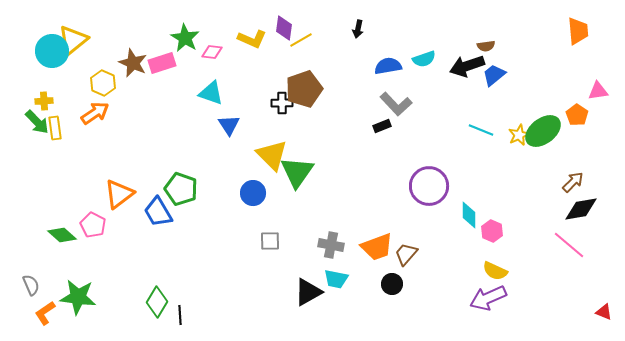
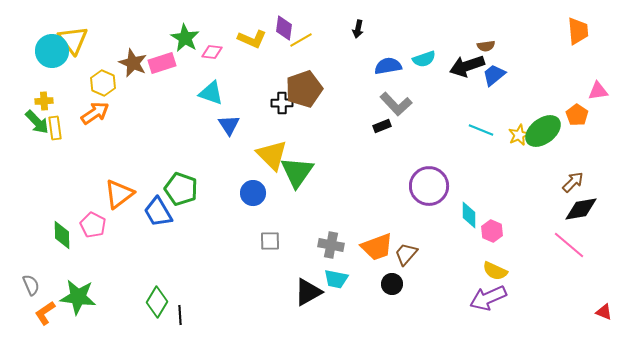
yellow triangle at (73, 40): rotated 28 degrees counterclockwise
green diamond at (62, 235): rotated 48 degrees clockwise
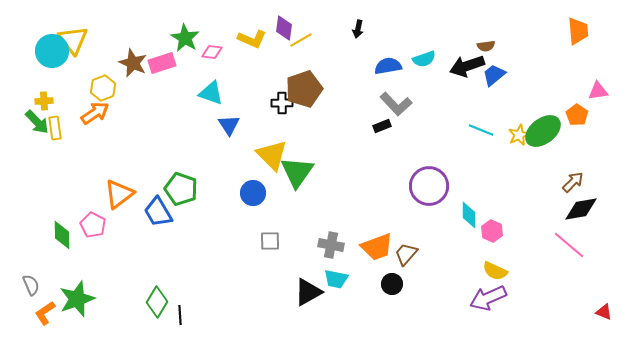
yellow hexagon at (103, 83): moved 5 px down; rotated 15 degrees clockwise
green star at (78, 297): moved 1 px left, 2 px down; rotated 27 degrees counterclockwise
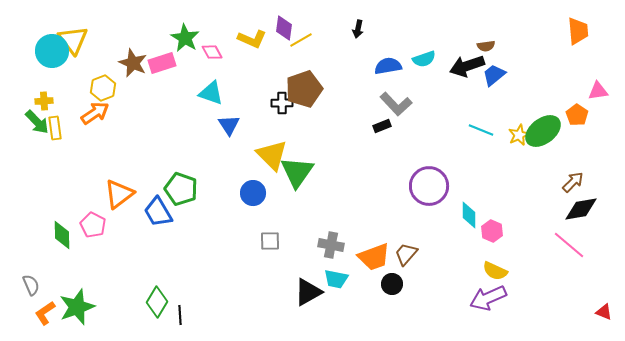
pink diamond at (212, 52): rotated 55 degrees clockwise
orange trapezoid at (377, 247): moved 3 px left, 10 px down
green star at (77, 299): moved 8 px down
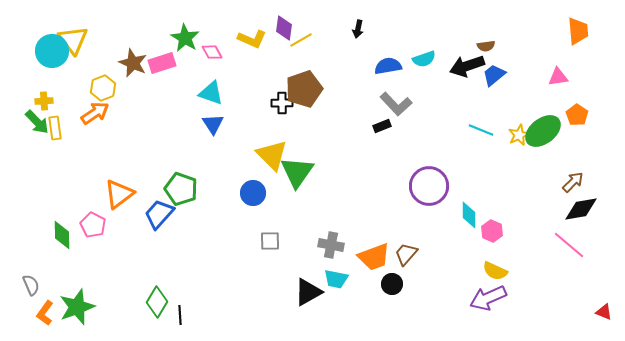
pink triangle at (598, 91): moved 40 px left, 14 px up
blue triangle at (229, 125): moved 16 px left, 1 px up
blue trapezoid at (158, 212): moved 1 px right, 2 px down; rotated 72 degrees clockwise
orange L-shape at (45, 313): rotated 20 degrees counterclockwise
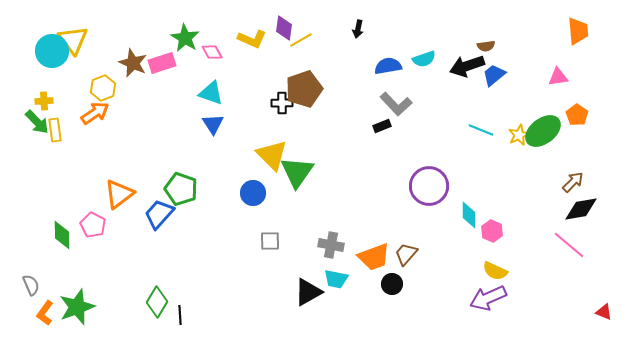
yellow rectangle at (55, 128): moved 2 px down
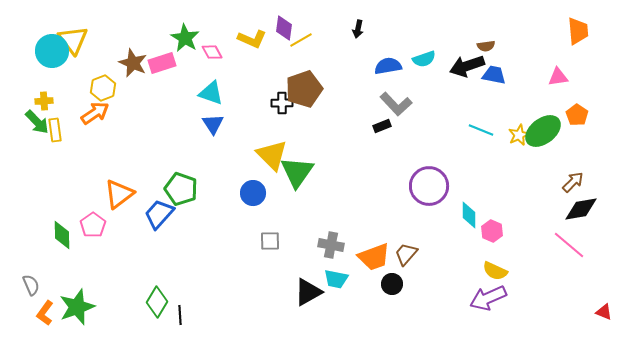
blue trapezoid at (494, 75): rotated 50 degrees clockwise
pink pentagon at (93, 225): rotated 10 degrees clockwise
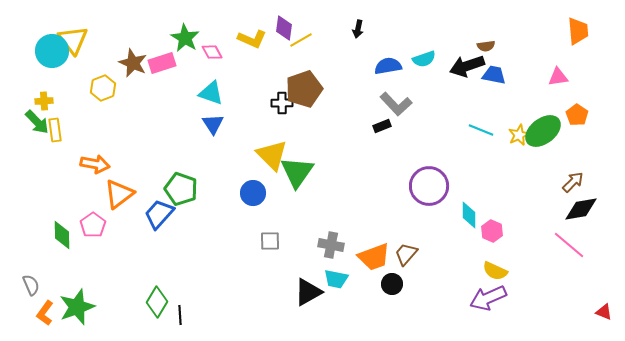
orange arrow at (95, 113): moved 51 px down; rotated 44 degrees clockwise
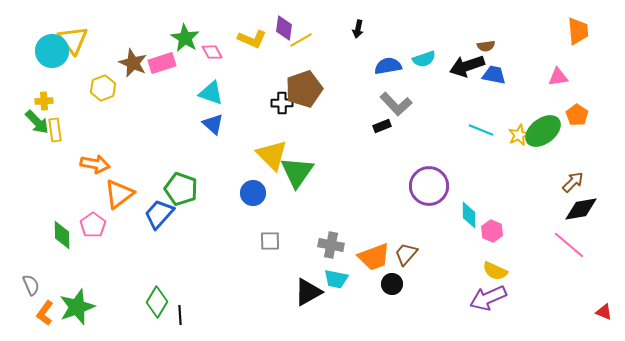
blue triangle at (213, 124): rotated 15 degrees counterclockwise
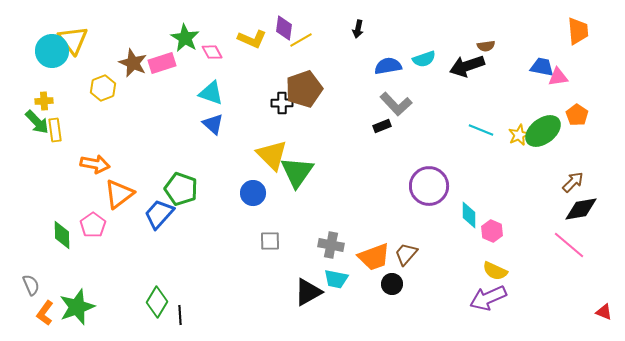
blue trapezoid at (494, 75): moved 48 px right, 8 px up
